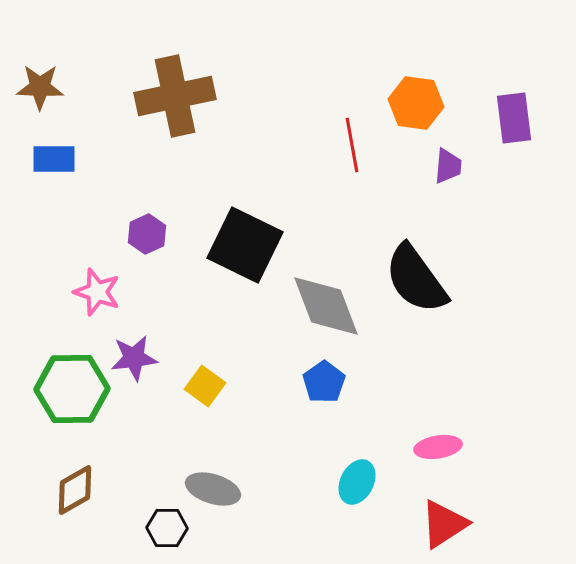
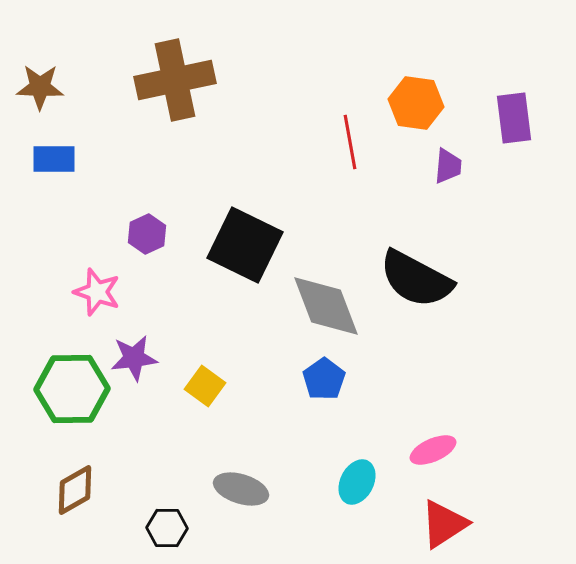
brown cross: moved 16 px up
red line: moved 2 px left, 3 px up
black semicircle: rotated 26 degrees counterclockwise
blue pentagon: moved 3 px up
pink ellipse: moved 5 px left, 3 px down; rotated 15 degrees counterclockwise
gray ellipse: moved 28 px right
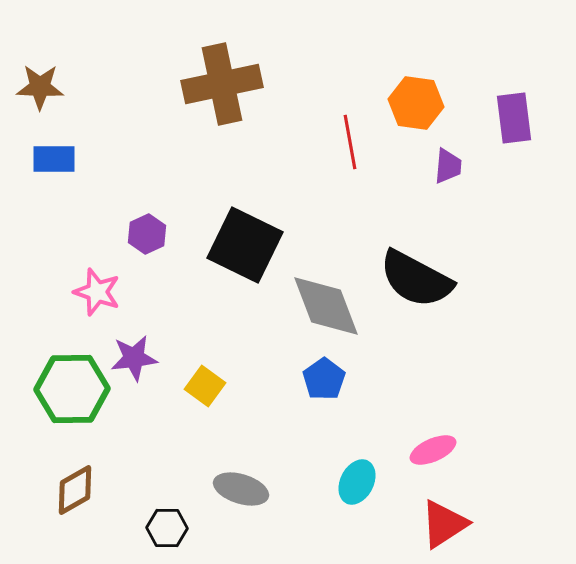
brown cross: moved 47 px right, 4 px down
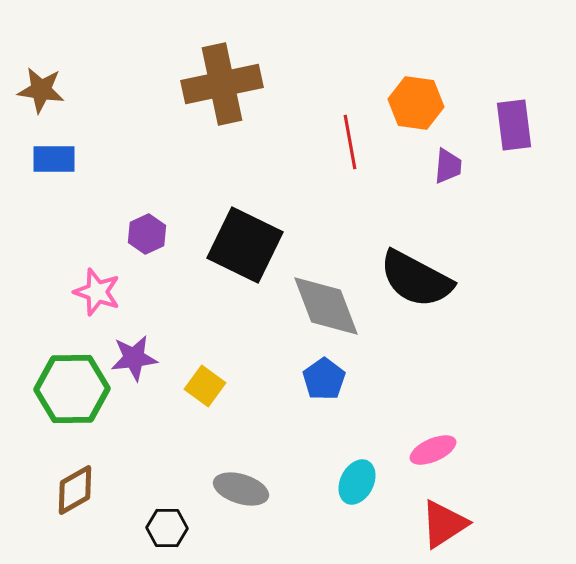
brown star: moved 1 px right, 3 px down; rotated 6 degrees clockwise
purple rectangle: moved 7 px down
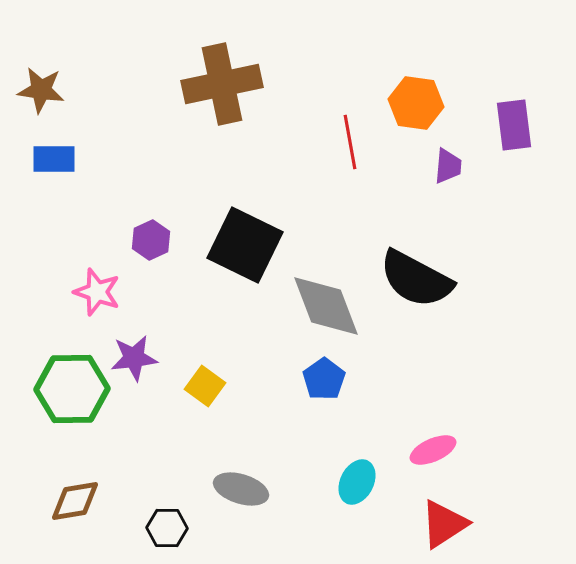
purple hexagon: moved 4 px right, 6 px down
brown diamond: moved 11 px down; rotated 20 degrees clockwise
